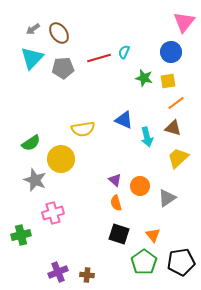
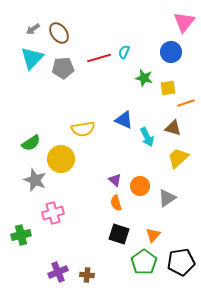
yellow square: moved 7 px down
orange line: moved 10 px right; rotated 18 degrees clockwise
cyan arrow: rotated 12 degrees counterclockwise
orange triangle: rotated 21 degrees clockwise
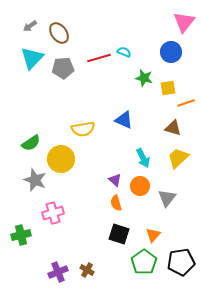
gray arrow: moved 3 px left, 3 px up
cyan semicircle: rotated 88 degrees clockwise
cyan arrow: moved 4 px left, 21 px down
gray triangle: rotated 18 degrees counterclockwise
brown cross: moved 5 px up; rotated 24 degrees clockwise
